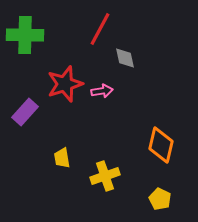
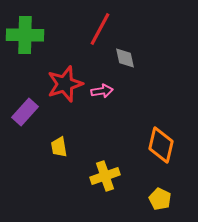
yellow trapezoid: moved 3 px left, 11 px up
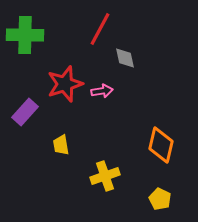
yellow trapezoid: moved 2 px right, 2 px up
